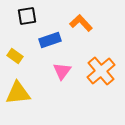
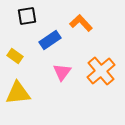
blue rectangle: rotated 15 degrees counterclockwise
pink triangle: moved 1 px down
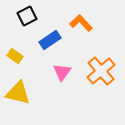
black square: rotated 18 degrees counterclockwise
yellow triangle: rotated 20 degrees clockwise
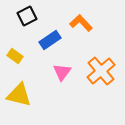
yellow triangle: moved 1 px right, 2 px down
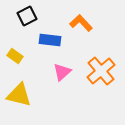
blue rectangle: rotated 40 degrees clockwise
pink triangle: rotated 12 degrees clockwise
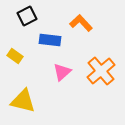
yellow triangle: moved 4 px right, 6 px down
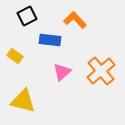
orange L-shape: moved 6 px left, 3 px up
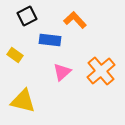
yellow rectangle: moved 1 px up
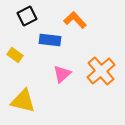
pink triangle: moved 2 px down
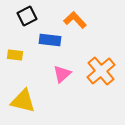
yellow rectangle: rotated 28 degrees counterclockwise
